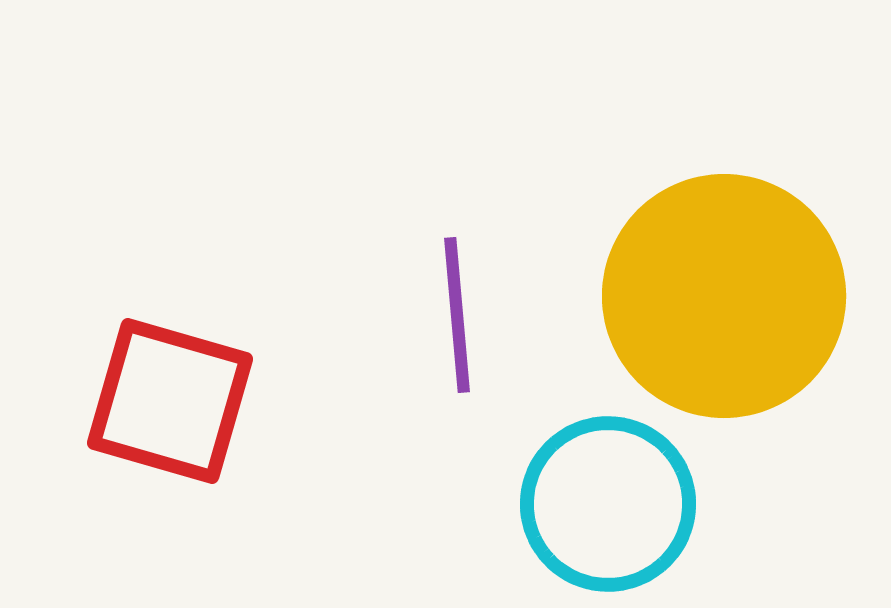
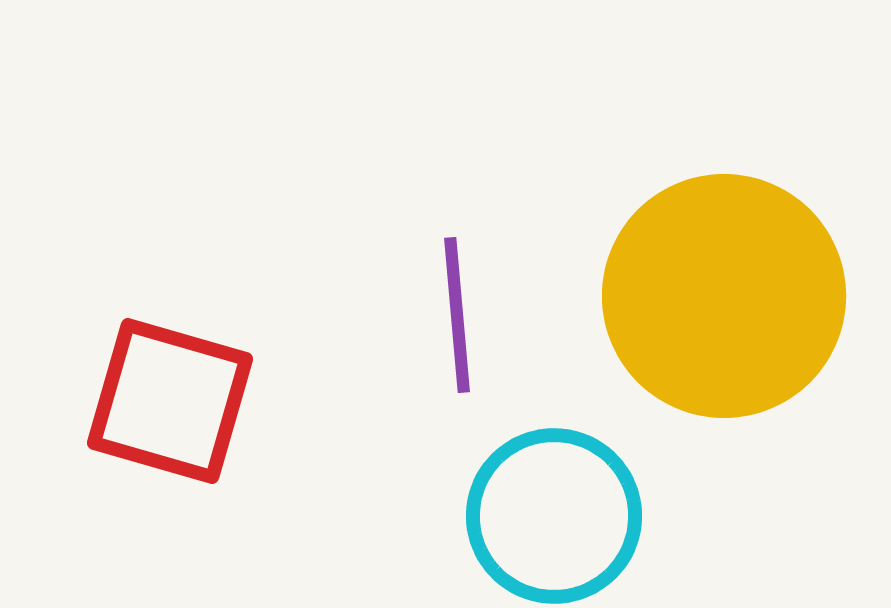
cyan circle: moved 54 px left, 12 px down
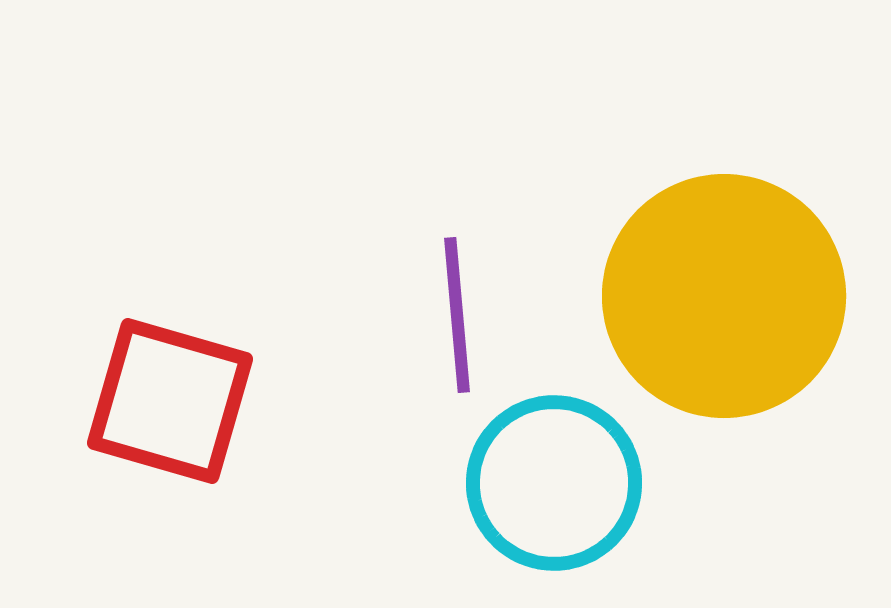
cyan circle: moved 33 px up
